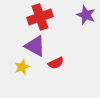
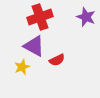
purple star: moved 2 px down
purple triangle: moved 1 px left
red semicircle: moved 1 px right, 3 px up
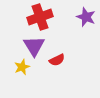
purple triangle: rotated 30 degrees clockwise
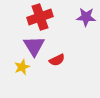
purple star: rotated 18 degrees counterclockwise
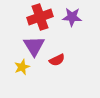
purple star: moved 14 px left
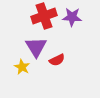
red cross: moved 4 px right, 1 px up
purple triangle: moved 2 px right, 1 px down
yellow star: rotated 21 degrees counterclockwise
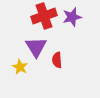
purple star: rotated 18 degrees counterclockwise
red semicircle: rotated 112 degrees clockwise
yellow star: moved 2 px left
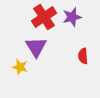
red cross: moved 1 px down; rotated 15 degrees counterclockwise
red semicircle: moved 26 px right, 4 px up
yellow star: rotated 14 degrees counterclockwise
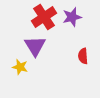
purple triangle: moved 1 px left, 1 px up
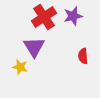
purple star: moved 1 px right, 1 px up
purple triangle: moved 1 px left, 1 px down
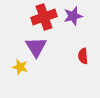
red cross: rotated 15 degrees clockwise
purple triangle: moved 2 px right
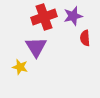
red semicircle: moved 2 px right, 18 px up
